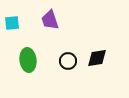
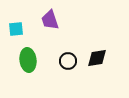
cyan square: moved 4 px right, 6 px down
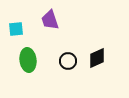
black diamond: rotated 15 degrees counterclockwise
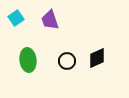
cyan square: moved 11 px up; rotated 28 degrees counterclockwise
black circle: moved 1 px left
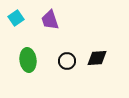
black diamond: rotated 20 degrees clockwise
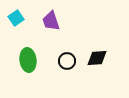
purple trapezoid: moved 1 px right, 1 px down
